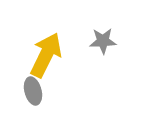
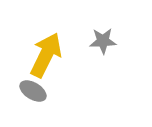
gray ellipse: rotated 44 degrees counterclockwise
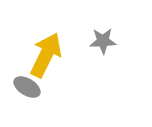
gray ellipse: moved 6 px left, 4 px up
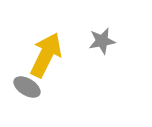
gray star: moved 1 px left; rotated 8 degrees counterclockwise
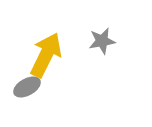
gray ellipse: rotated 60 degrees counterclockwise
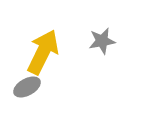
yellow arrow: moved 3 px left, 3 px up
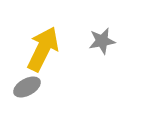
yellow arrow: moved 3 px up
